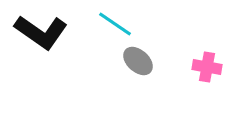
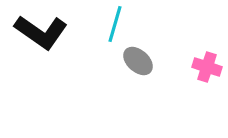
cyan line: rotated 72 degrees clockwise
pink cross: rotated 8 degrees clockwise
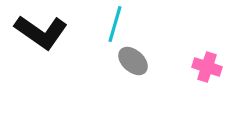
gray ellipse: moved 5 px left
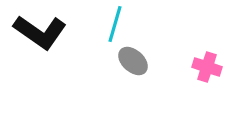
black L-shape: moved 1 px left
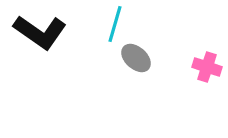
gray ellipse: moved 3 px right, 3 px up
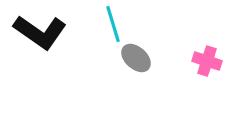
cyan line: moved 2 px left; rotated 33 degrees counterclockwise
pink cross: moved 6 px up
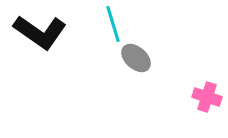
pink cross: moved 36 px down
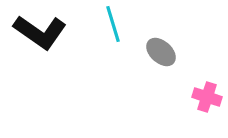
gray ellipse: moved 25 px right, 6 px up
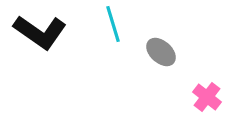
pink cross: rotated 20 degrees clockwise
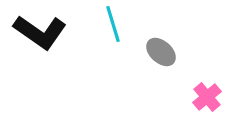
pink cross: rotated 12 degrees clockwise
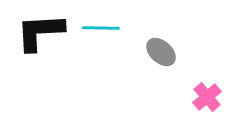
cyan line: moved 12 px left, 4 px down; rotated 72 degrees counterclockwise
black L-shape: rotated 142 degrees clockwise
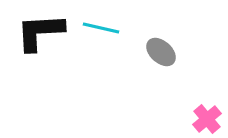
cyan line: rotated 12 degrees clockwise
pink cross: moved 22 px down
